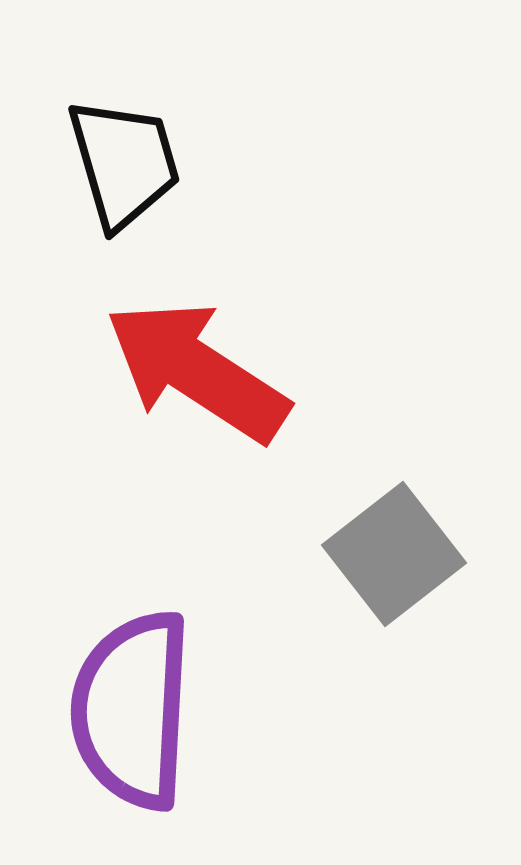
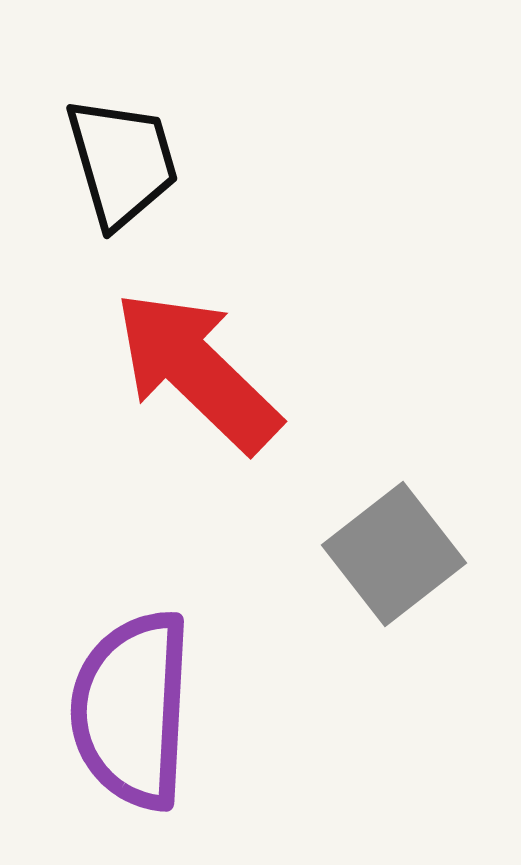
black trapezoid: moved 2 px left, 1 px up
red arrow: rotated 11 degrees clockwise
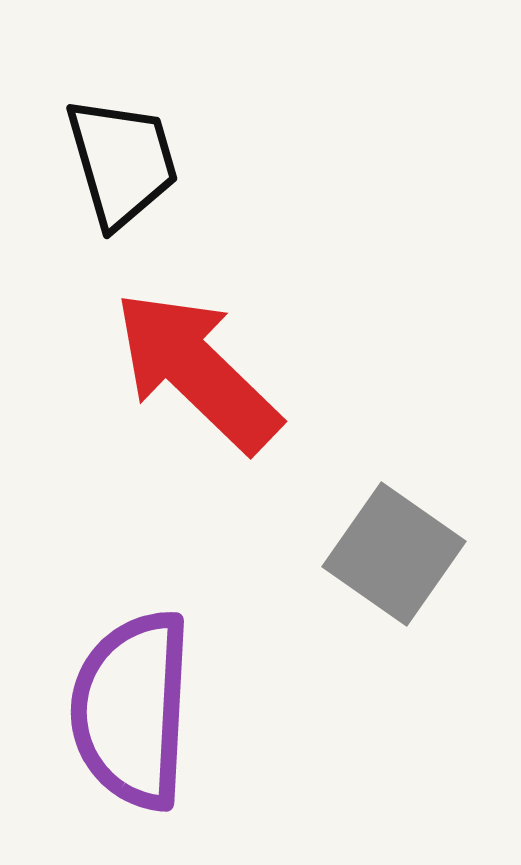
gray square: rotated 17 degrees counterclockwise
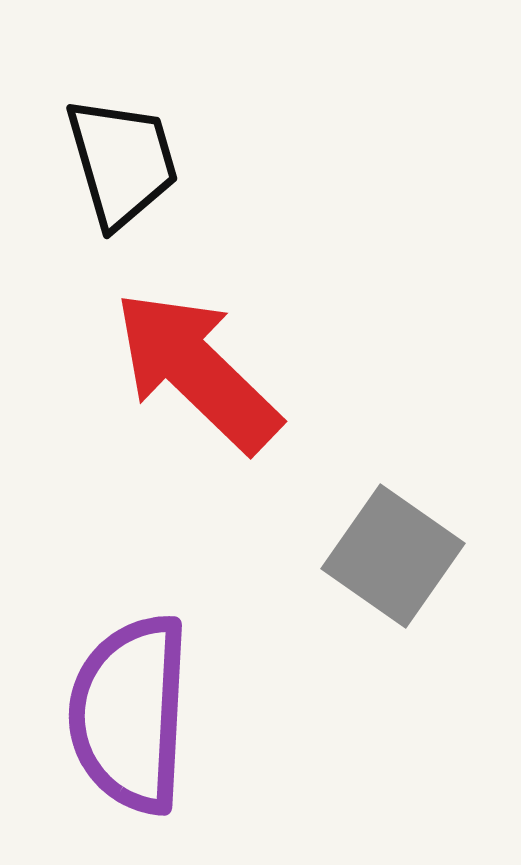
gray square: moved 1 px left, 2 px down
purple semicircle: moved 2 px left, 4 px down
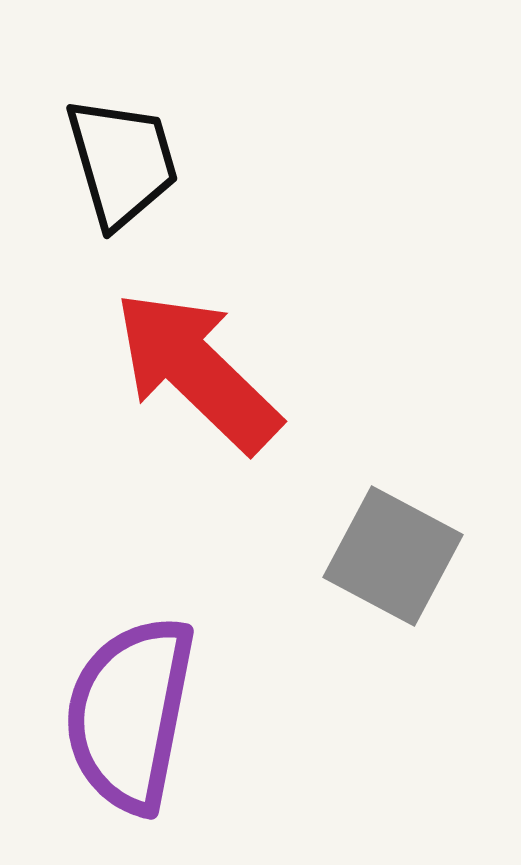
gray square: rotated 7 degrees counterclockwise
purple semicircle: rotated 8 degrees clockwise
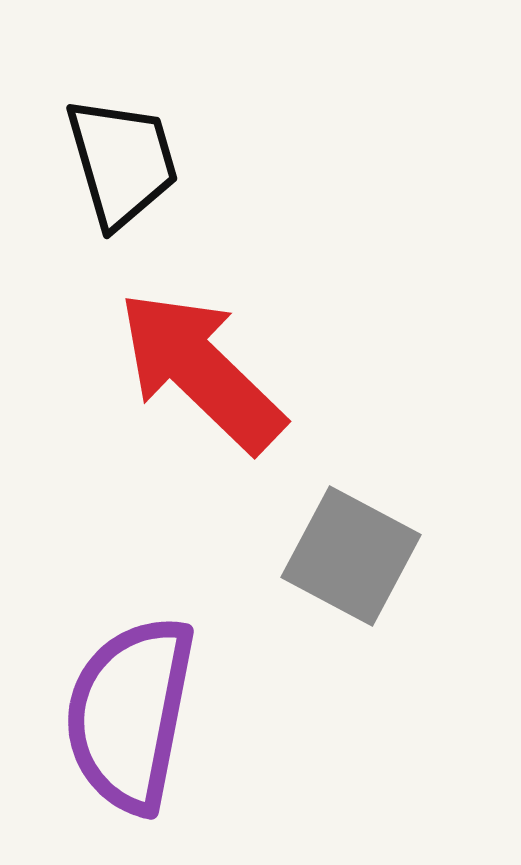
red arrow: moved 4 px right
gray square: moved 42 px left
